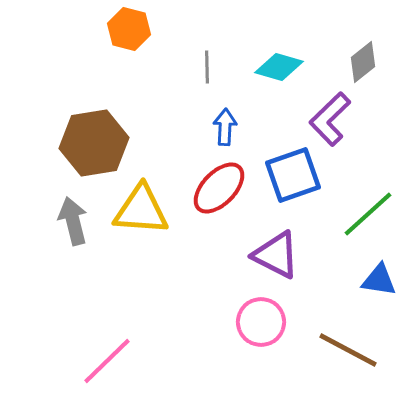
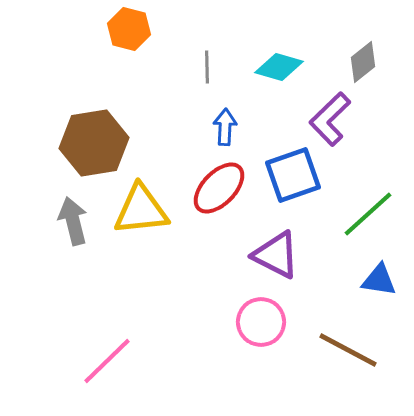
yellow triangle: rotated 10 degrees counterclockwise
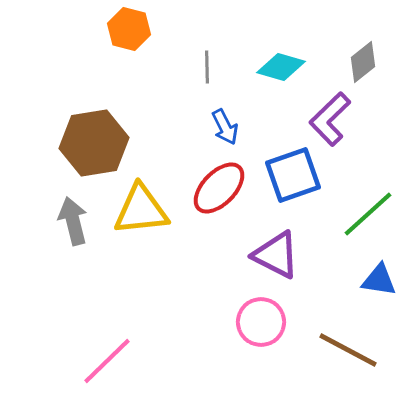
cyan diamond: moved 2 px right
blue arrow: rotated 150 degrees clockwise
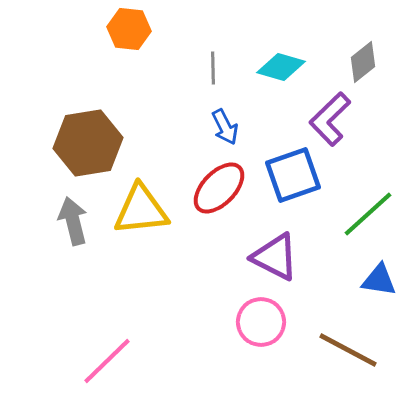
orange hexagon: rotated 9 degrees counterclockwise
gray line: moved 6 px right, 1 px down
brown hexagon: moved 6 px left
purple triangle: moved 1 px left, 2 px down
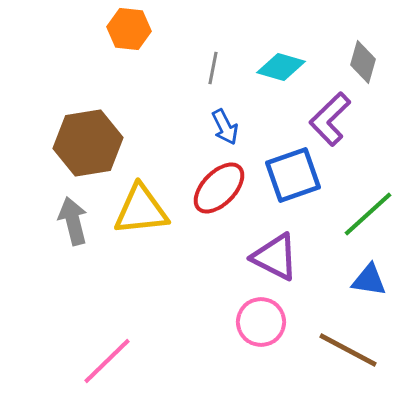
gray diamond: rotated 36 degrees counterclockwise
gray line: rotated 12 degrees clockwise
blue triangle: moved 10 px left
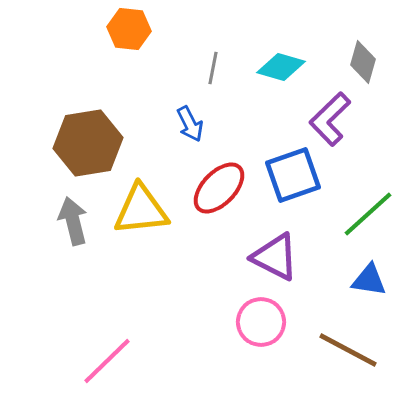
blue arrow: moved 35 px left, 3 px up
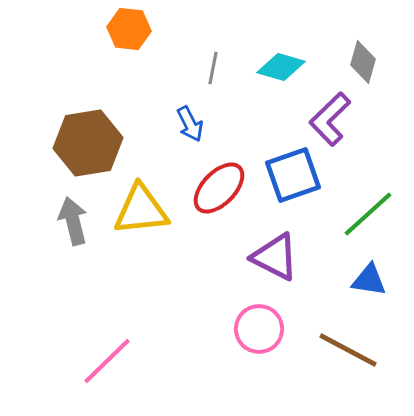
pink circle: moved 2 px left, 7 px down
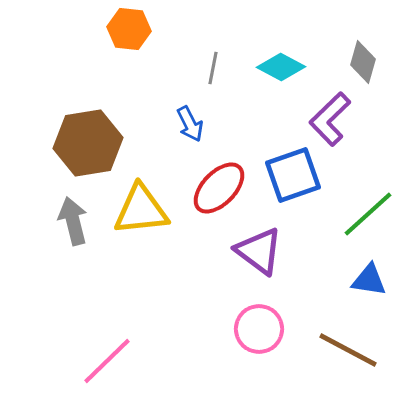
cyan diamond: rotated 12 degrees clockwise
purple triangle: moved 16 px left, 6 px up; rotated 10 degrees clockwise
